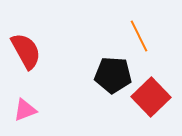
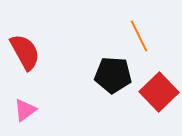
red semicircle: moved 1 px left, 1 px down
red square: moved 8 px right, 5 px up
pink triangle: rotated 15 degrees counterclockwise
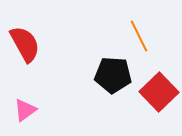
red semicircle: moved 8 px up
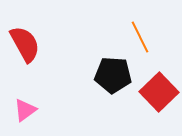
orange line: moved 1 px right, 1 px down
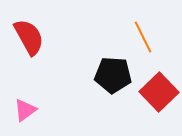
orange line: moved 3 px right
red semicircle: moved 4 px right, 7 px up
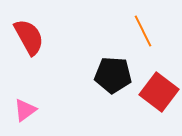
orange line: moved 6 px up
red square: rotated 9 degrees counterclockwise
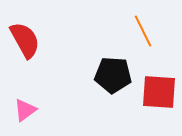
red semicircle: moved 4 px left, 3 px down
red square: rotated 33 degrees counterclockwise
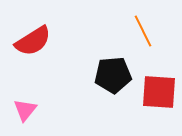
red semicircle: moved 8 px right, 1 px down; rotated 87 degrees clockwise
black pentagon: rotated 9 degrees counterclockwise
pink triangle: rotated 15 degrees counterclockwise
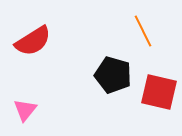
black pentagon: rotated 21 degrees clockwise
red square: rotated 9 degrees clockwise
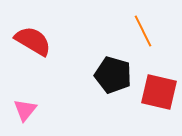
red semicircle: rotated 117 degrees counterclockwise
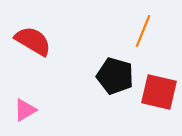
orange line: rotated 48 degrees clockwise
black pentagon: moved 2 px right, 1 px down
pink triangle: rotated 20 degrees clockwise
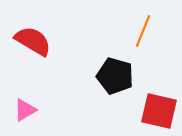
red square: moved 19 px down
